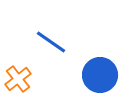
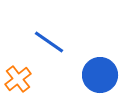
blue line: moved 2 px left
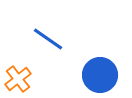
blue line: moved 1 px left, 3 px up
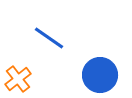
blue line: moved 1 px right, 1 px up
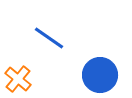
orange cross: rotated 12 degrees counterclockwise
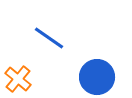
blue circle: moved 3 px left, 2 px down
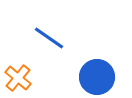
orange cross: moved 1 px up
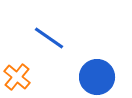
orange cross: moved 1 px left, 1 px up
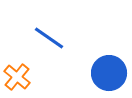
blue circle: moved 12 px right, 4 px up
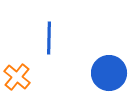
blue line: rotated 56 degrees clockwise
